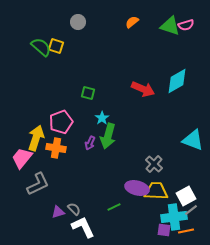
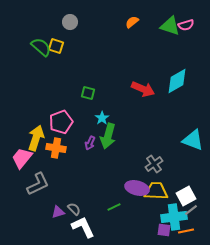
gray circle: moved 8 px left
gray cross: rotated 12 degrees clockwise
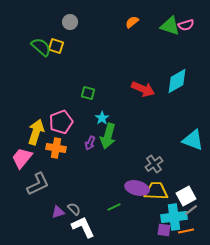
yellow arrow: moved 6 px up
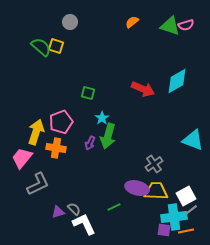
white L-shape: moved 1 px right, 3 px up
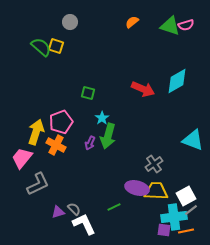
orange cross: moved 3 px up; rotated 18 degrees clockwise
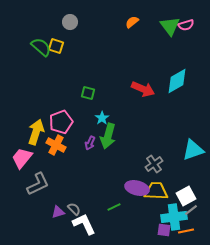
green triangle: rotated 35 degrees clockwise
cyan triangle: moved 10 px down; rotated 40 degrees counterclockwise
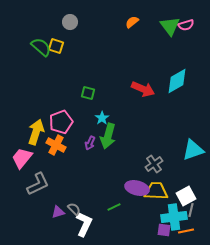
gray line: rotated 40 degrees counterclockwise
white L-shape: rotated 50 degrees clockwise
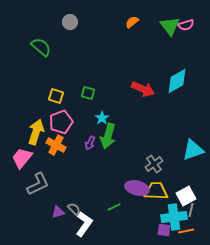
yellow square: moved 50 px down
white L-shape: rotated 10 degrees clockwise
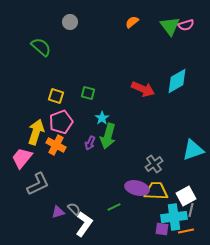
purple square: moved 2 px left, 1 px up
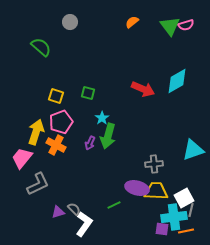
gray cross: rotated 30 degrees clockwise
white square: moved 2 px left, 2 px down
green line: moved 2 px up
